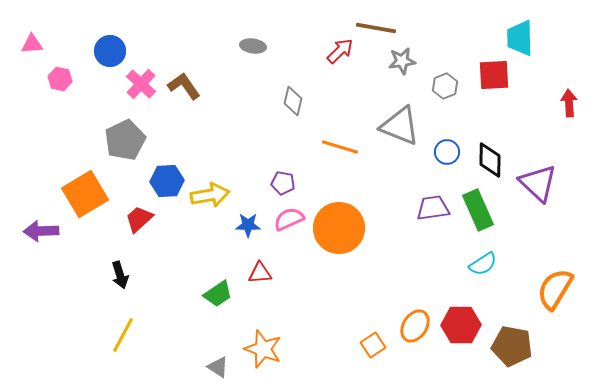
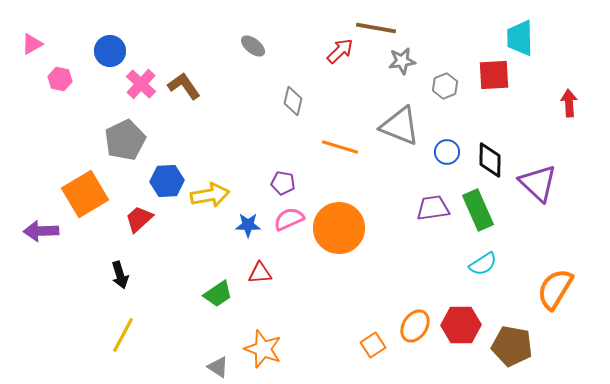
pink triangle at (32, 44): rotated 25 degrees counterclockwise
gray ellipse at (253, 46): rotated 30 degrees clockwise
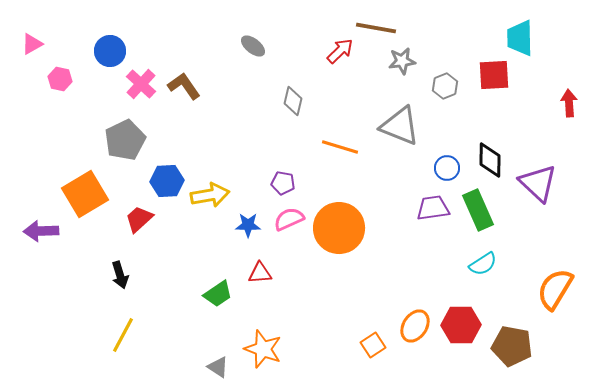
blue circle at (447, 152): moved 16 px down
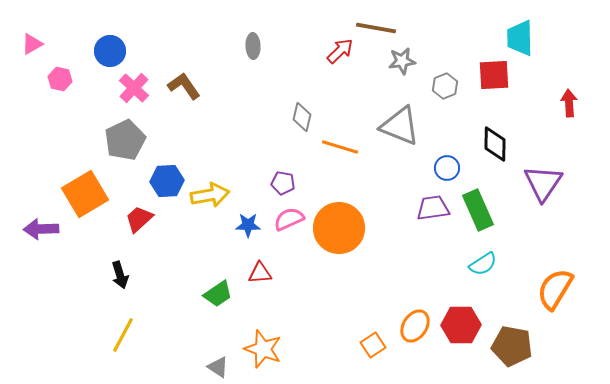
gray ellipse at (253, 46): rotated 50 degrees clockwise
pink cross at (141, 84): moved 7 px left, 4 px down
gray diamond at (293, 101): moved 9 px right, 16 px down
black diamond at (490, 160): moved 5 px right, 16 px up
purple triangle at (538, 183): moved 5 px right; rotated 21 degrees clockwise
purple arrow at (41, 231): moved 2 px up
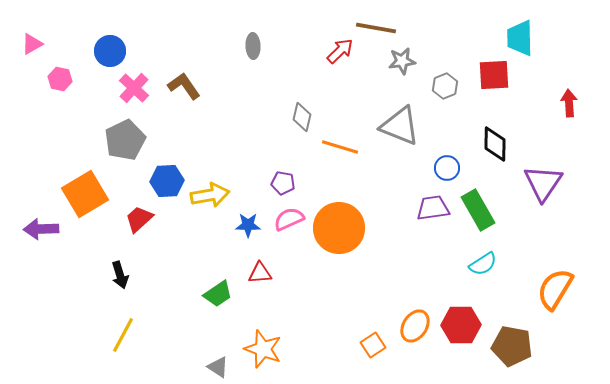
green rectangle at (478, 210): rotated 6 degrees counterclockwise
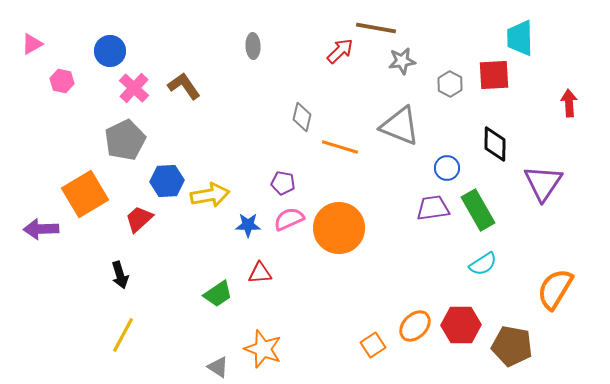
pink hexagon at (60, 79): moved 2 px right, 2 px down
gray hexagon at (445, 86): moved 5 px right, 2 px up; rotated 10 degrees counterclockwise
orange ellipse at (415, 326): rotated 12 degrees clockwise
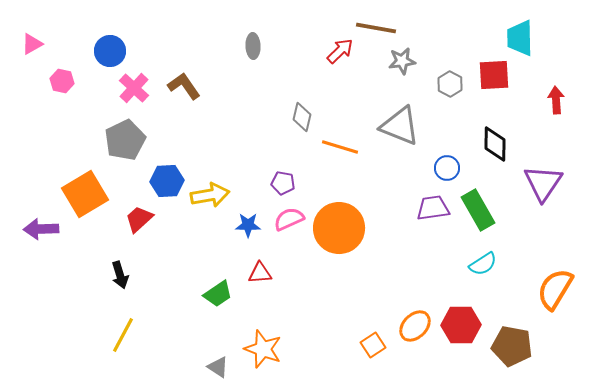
red arrow at (569, 103): moved 13 px left, 3 px up
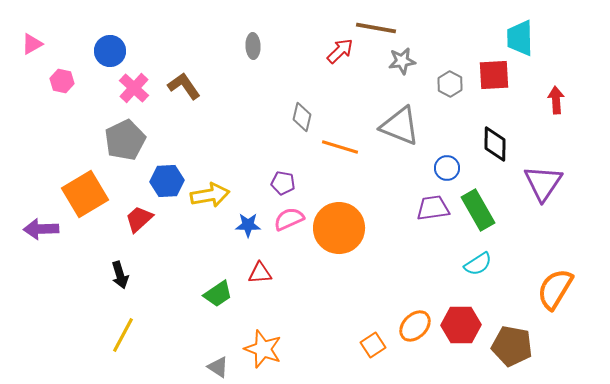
cyan semicircle at (483, 264): moved 5 px left
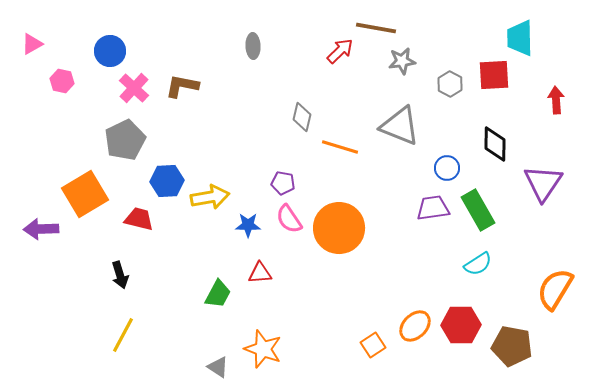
brown L-shape at (184, 86): moved 2 px left; rotated 44 degrees counterclockwise
yellow arrow at (210, 195): moved 2 px down
red trapezoid at (139, 219): rotated 56 degrees clockwise
pink semicircle at (289, 219): rotated 100 degrees counterclockwise
green trapezoid at (218, 294): rotated 28 degrees counterclockwise
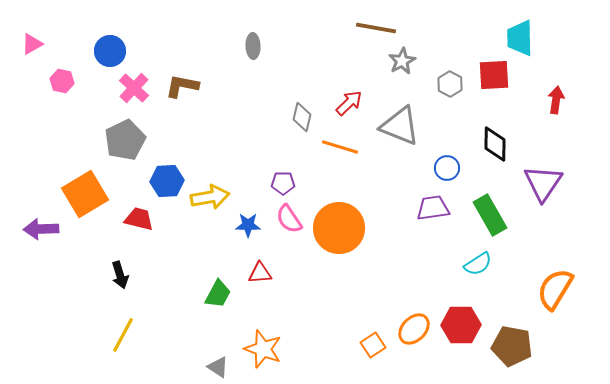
red arrow at (340, 51): moved 9 px right, 52 px down
gray star at (402, 61): rotated 20 degrees counterclockwise
red arrow at (556, 100): rotated 12 degrees clockwise
purple pentagon at (283, 183): rotated 10 degrees counterclockwise
green rectangle at (478, 210): moved 12 px right, 5 px down
orange ellipse at (415, 326): moved 1 px left, 3 px down
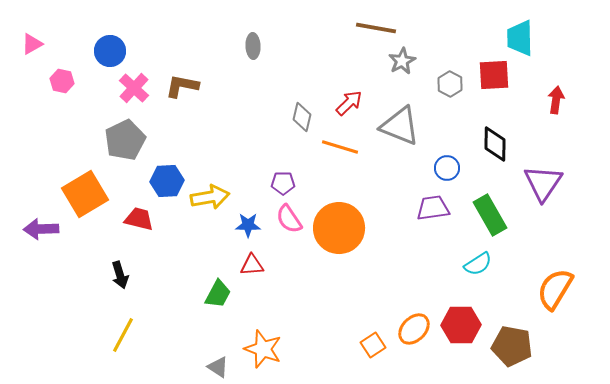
red triangle at (260, 273): moved 8 px left, 8 px up
